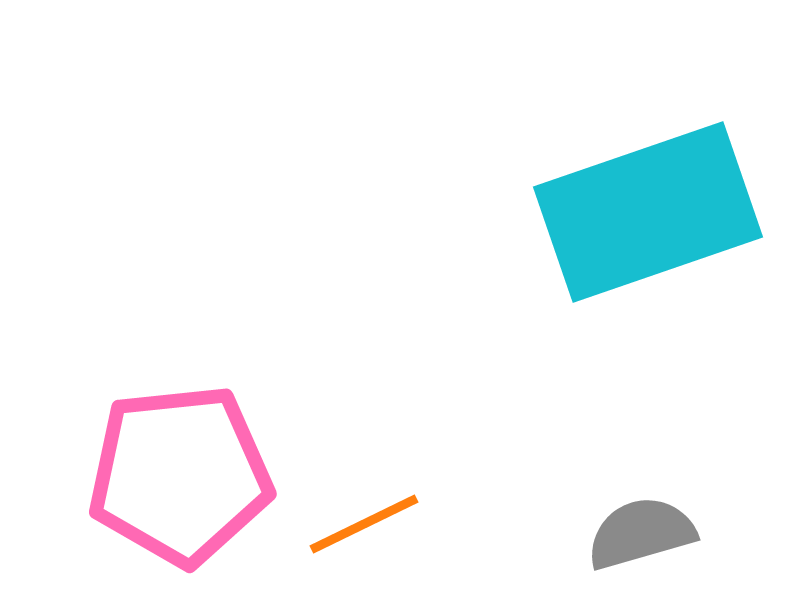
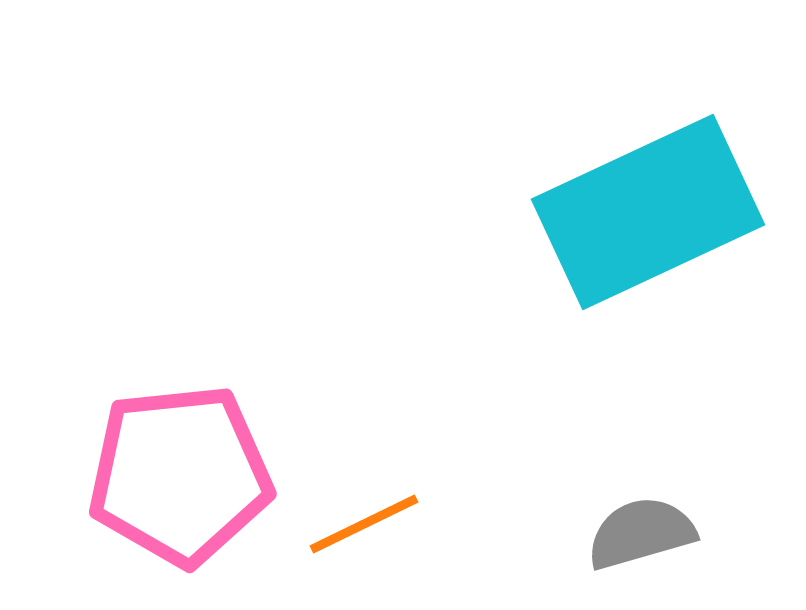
cyan rectangle: rotated 6 degrees counterclockwise
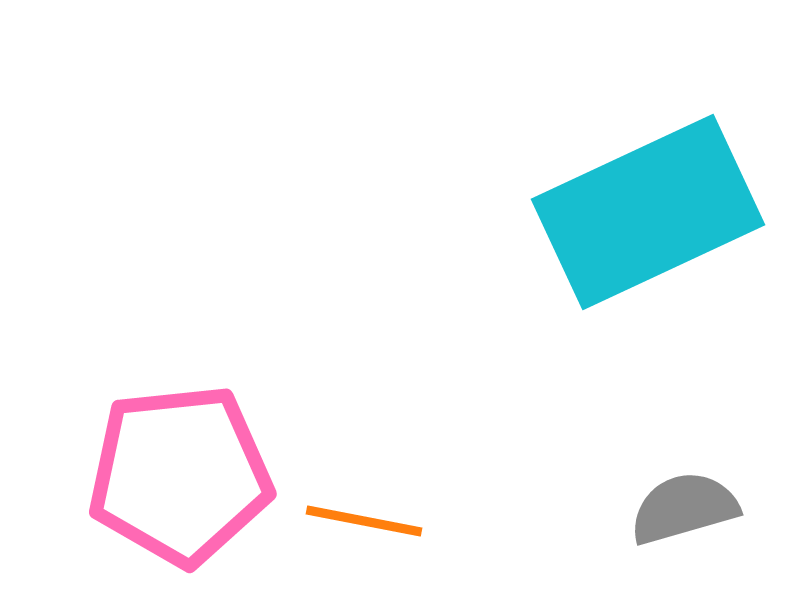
orange line: moved 3 px up; rotated 37 degrees clockwise
gray semicircle: moved 43 px right, 25 px up
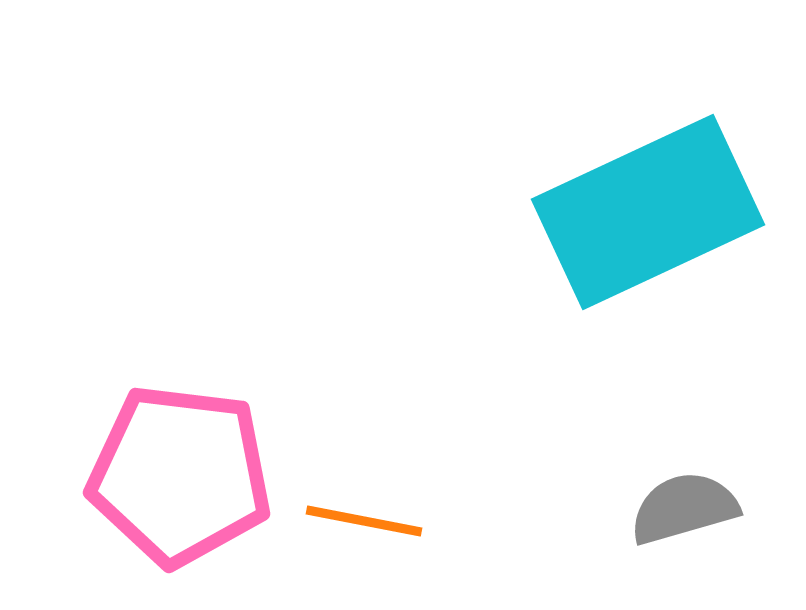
pink pentagon: rotated 13 degrees clockwise
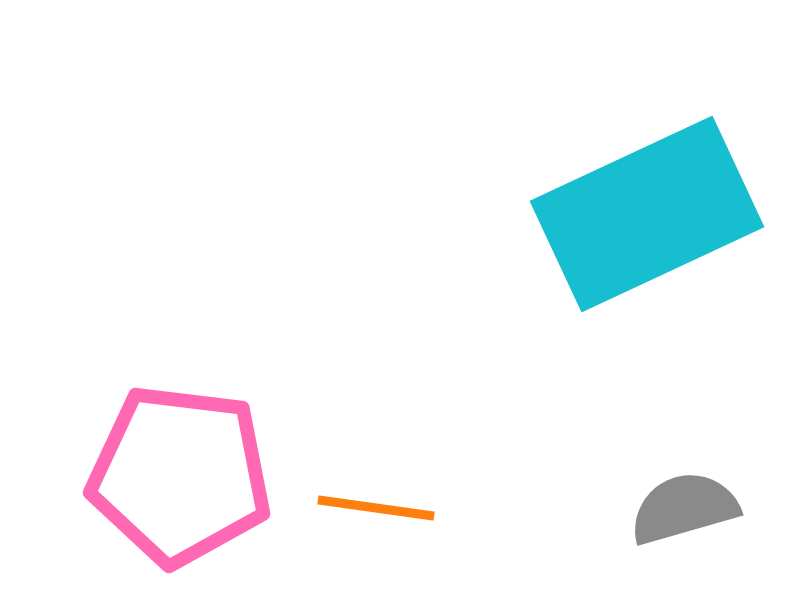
cyan rectangle: moved 1 px left, 2 px down
orange line: moved 12 px right, 13 px up; rotated 3 degrees counterclockwise
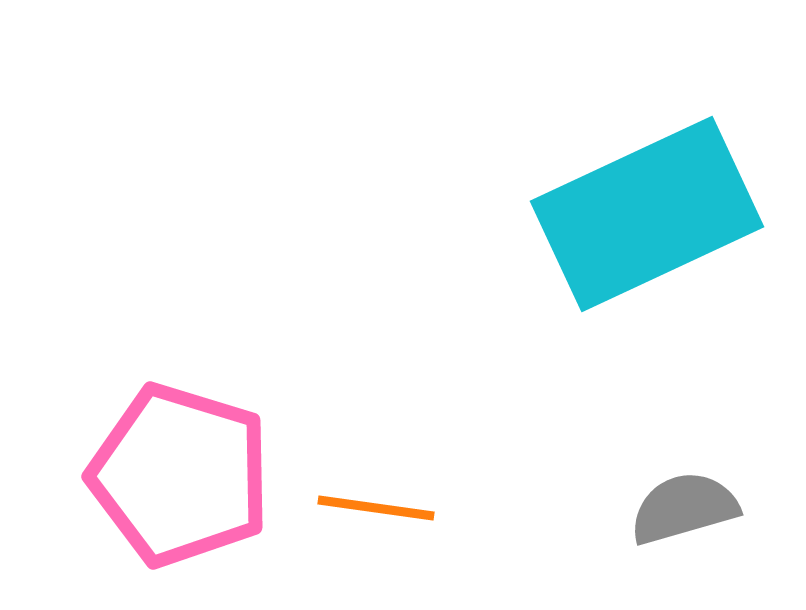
pink pentagon: rotated 10 degrees clockwise
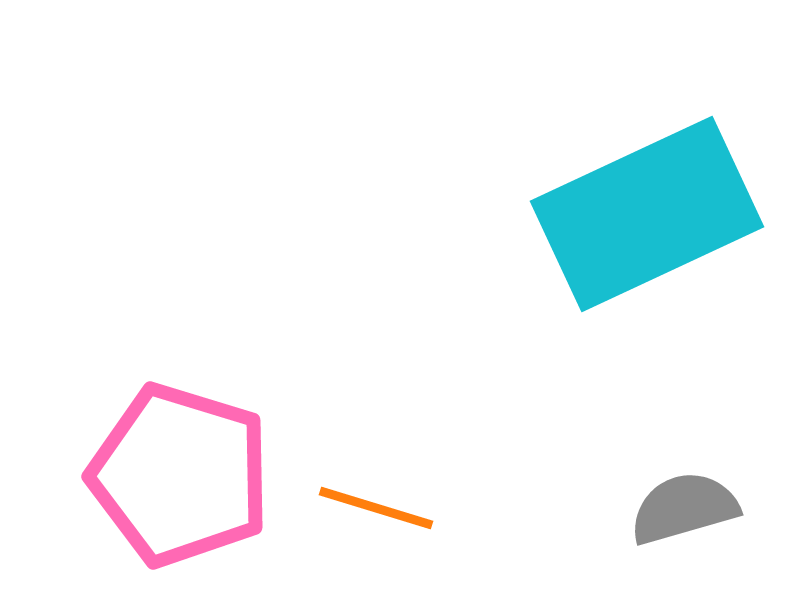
orange line: rotated 9 degrees clockwise
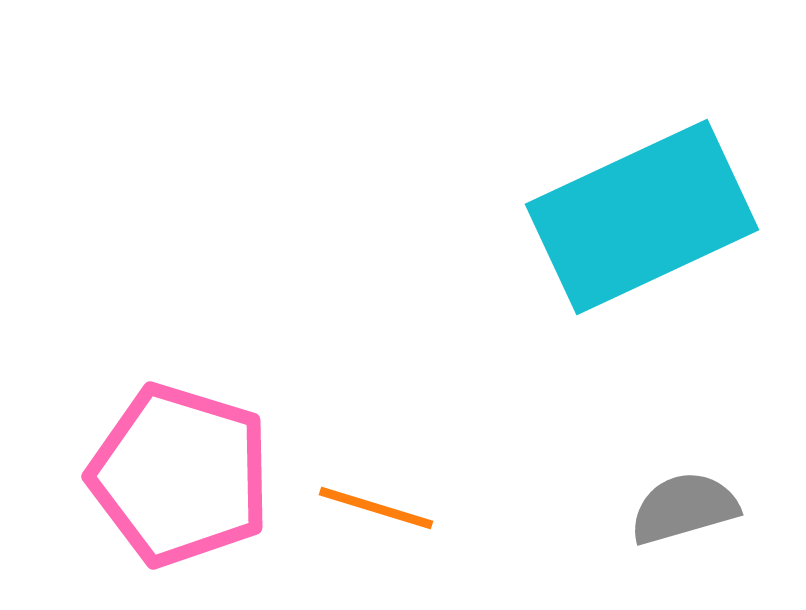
cyan rectangle: moved 5 px left, 3 px down
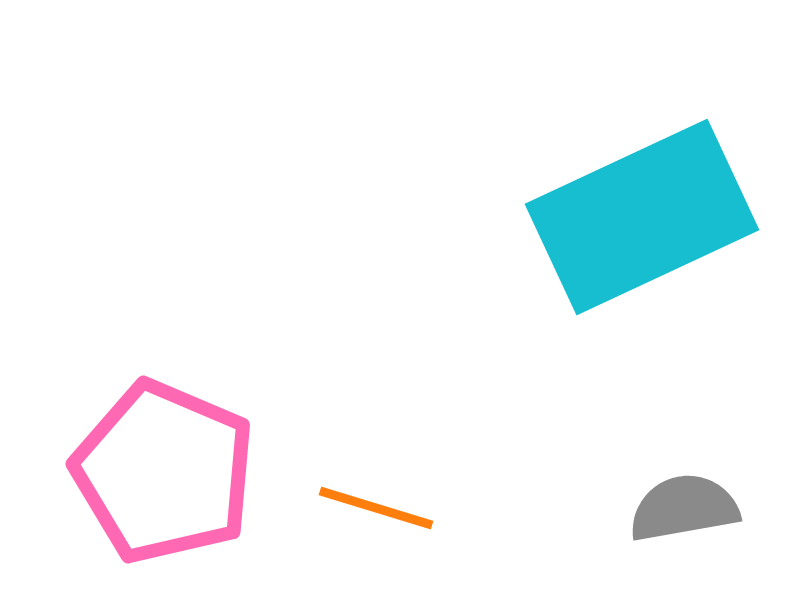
pink pentagon: moved 16 px left, 3 px up; rotated 6 degrees clockwise
gray semicircle: rotated 6 degrees clockwise
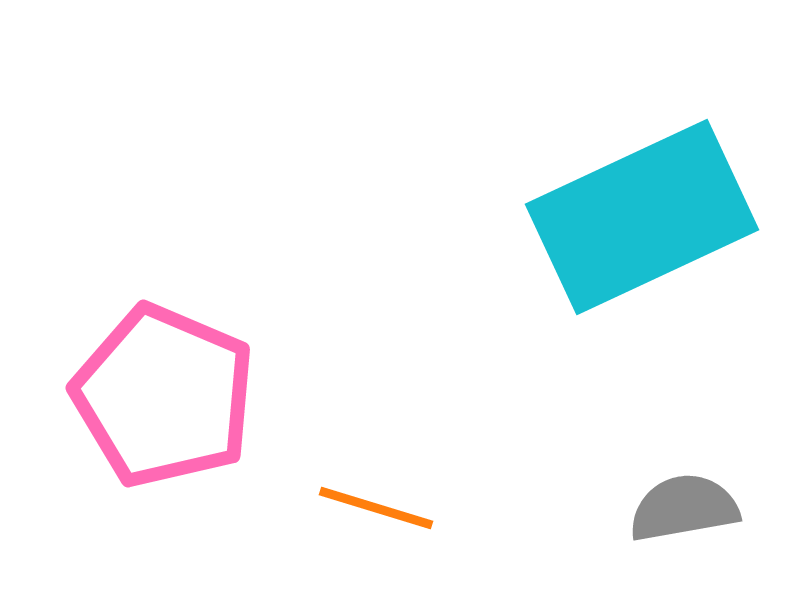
pink pentagon: moved 76 px up
